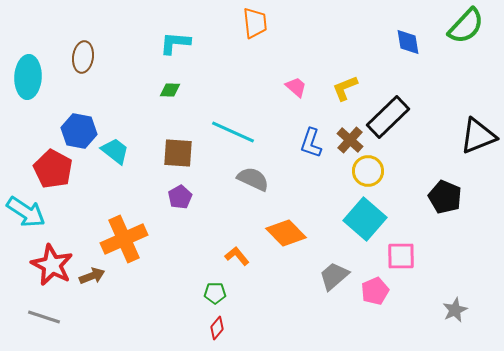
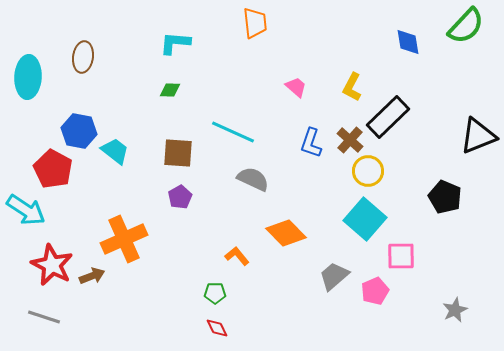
yellow L-shape: moved 7 px right, 1 px up; rotated 40 degrees counterclockwise
cyan arrow: moved 2 px up
red diamond: rotated 65 degrees counterclockwise
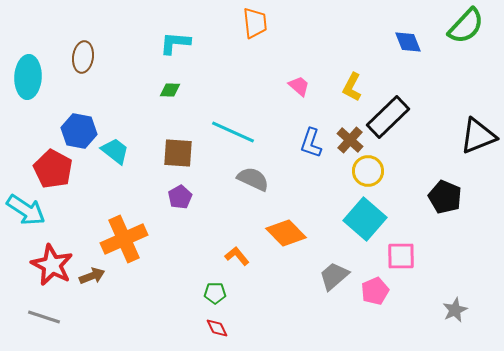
blue diamond: rotated 12 degrees counterclockwise
pink trapezoid: moved 3 px right, 1 px up
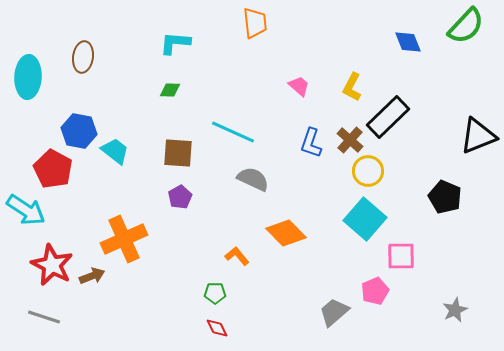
gray trapezoid: moved 36 px down
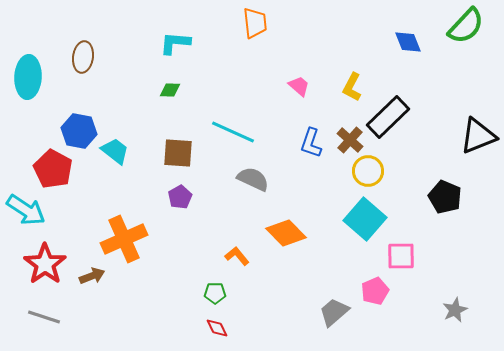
red star: moved 7 px left, 1 px up; rotated 9 degrees clockwise
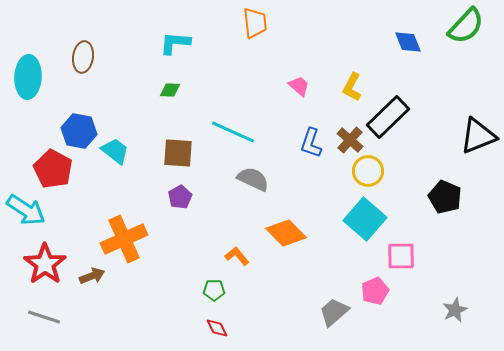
green pentagon: moved 1 px left, 3 px up
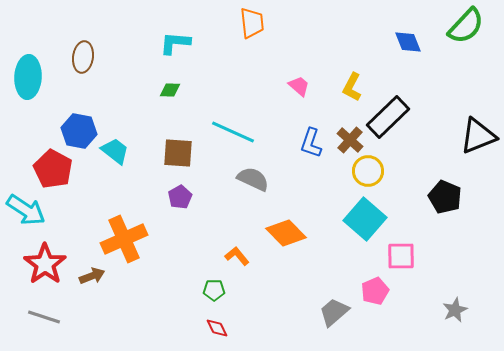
orange trapezoid: moved 3 px left
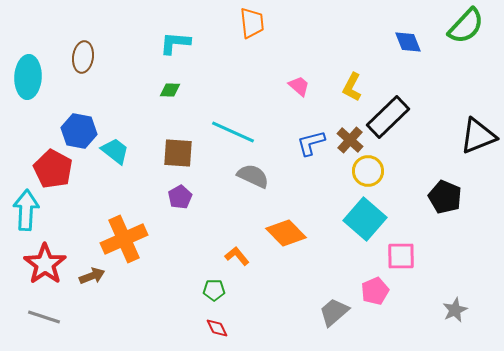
blue L-shape: rotated 56 degrees clockwise
gray semicircle: moved 3 px up
cyan arrow: rotated 120 degrees counterclockwise
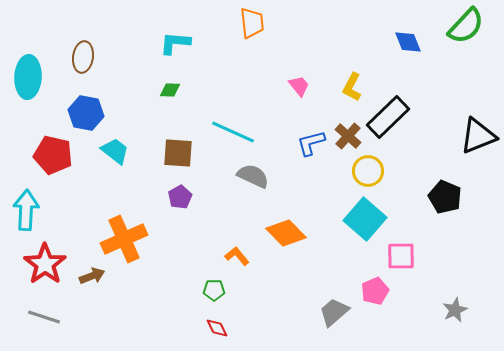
pink trapezoid: rotated 10 degrees clockwise
blue hexagon: moved 7 px right, 18 px up
brown cross: moved 2 px left, 4 px up
red pentagon: moved 14 px up; rotated 15 degrees counterclockwise
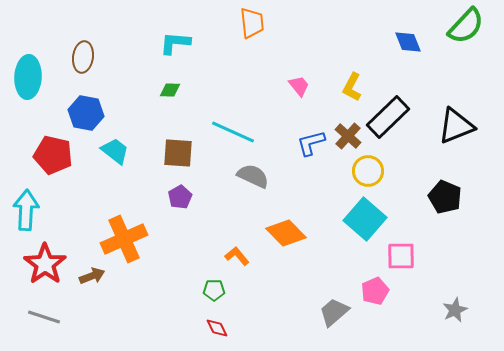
black triangle: moved 22 px left, 10 px up
